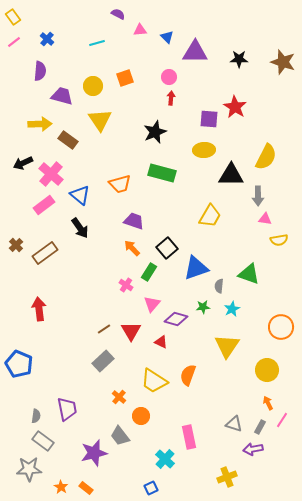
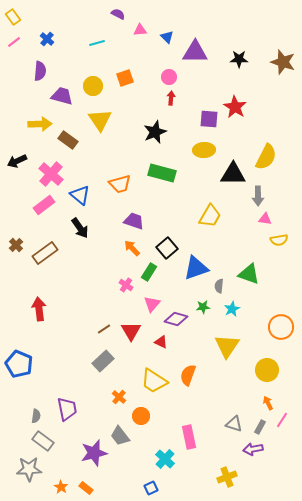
black arrow at (23, 163): moved 6 px left, 2 px up
black triangle at (231, 175): moved 2 px right, 1 px up
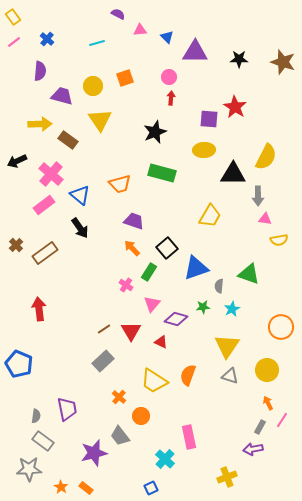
gray triangle at (234, 424): moved 4 px left, 48 px up
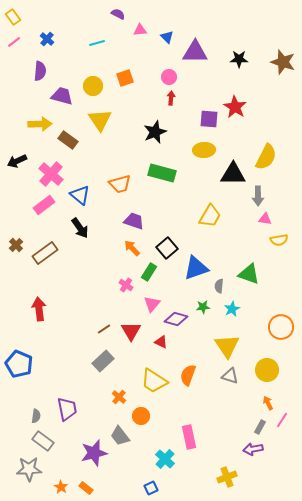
yellow triangle at (227, 346): rotated 8 degrees counterclockwise
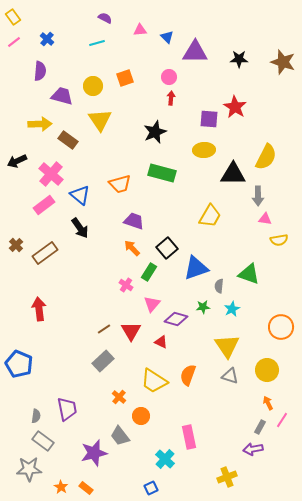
purple semicircle at (118, 14): moved 13 px left, 4 px down
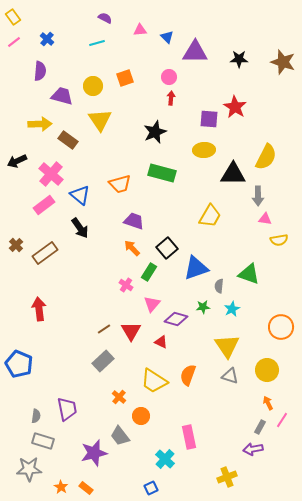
gray rectangle at (43, 441): rotated 20 degrees counterclockwise
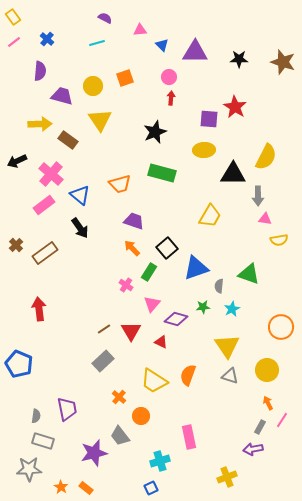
blue triangle at (167, 37): moved 5 px left, 8 px down
cyan cross at (165, 459): moved 5 px left, 2 px down; rotated 30 degrees clockwise
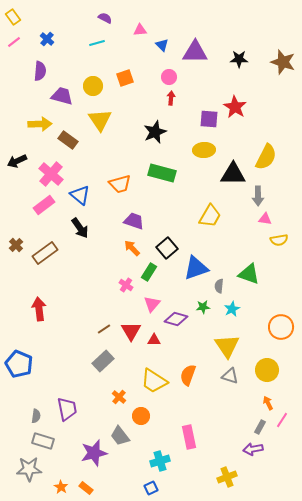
red triangle at (161, 342): moved 7 px left, 2 px up; rotated 24 degrees counterclockwise
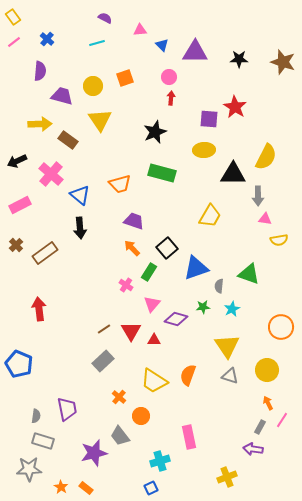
pink rectangle at (44, 205): moved 24 px left; rotated 10 degrees clockwise
black arrow at (80, 228): rotated 30 degrees clockwise
purple arrow at (253, 449): rotated 18 degrees clockwise
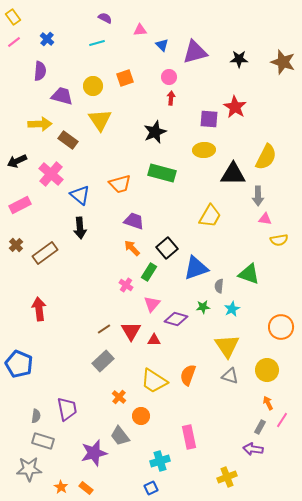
purple triangle at (195, 52): rotated 16 degrees counterclockwise
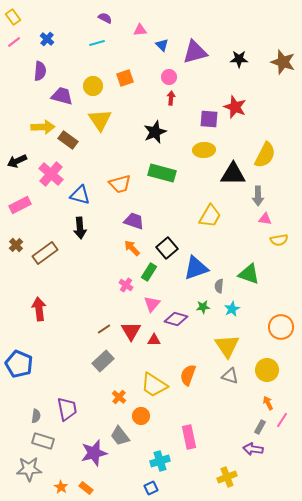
red star at (235, 107): rotated 10 degrees counterclockwise
yellow arrow at (40, 124): moved 3 px right, 3 px down
yellow semicircle at (266, 157): moved 1 px left, 2 px up
blue triangle at (80, 195): rotated 25 degrees counterclockwise
yellow trapezoid at (154, 381): moved 4 px down
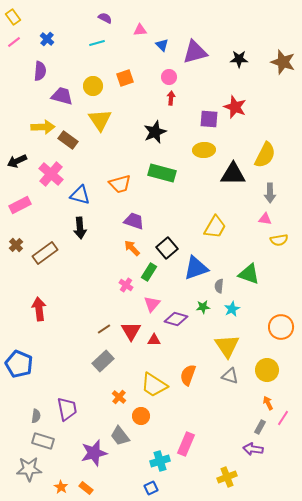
gray arrow at (258, 196): moved 12 px right, 3 px up
yellow trapezoid at (210, 216): moved 5 px right, 11 px down
pink line at (282, 420): moved 1 px right, 2 px up
pink rectangle at (189, 437): moved 3 px left, 7 px down; rotated 35 degrees clockwise
